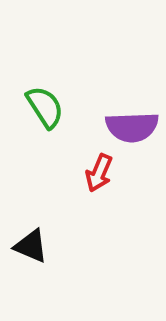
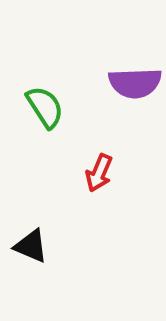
purple semicircle: moved 3 px right, 44 px up
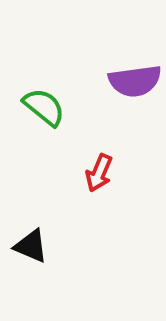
purple semicircle: moved 2 px up; rotated 6 degrees counterclockwise
green semicircle: moved 1 px left; rotated 18 degrees counterclockwise
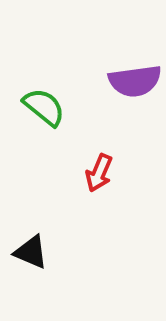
black triangle: moved 6 px down
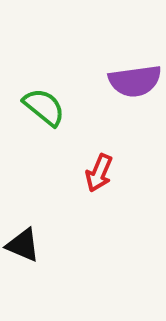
black triangle: moved 8 px left, 7 px up
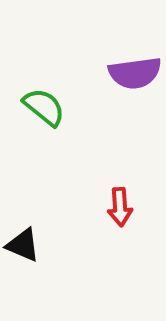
purple semicircle: moved 8 px up
red arrow: moved 21 px right, 34 px down; rotated 27 degrees counterclockwise
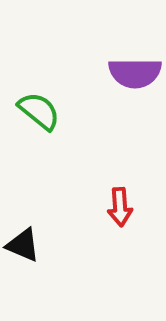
purple semicircle: rotated 8 degrees clockwise
green semicircle: moved 5 px left, 4 px down
